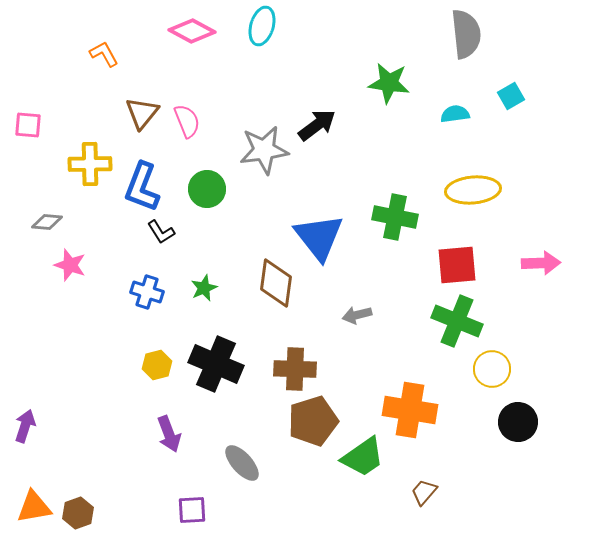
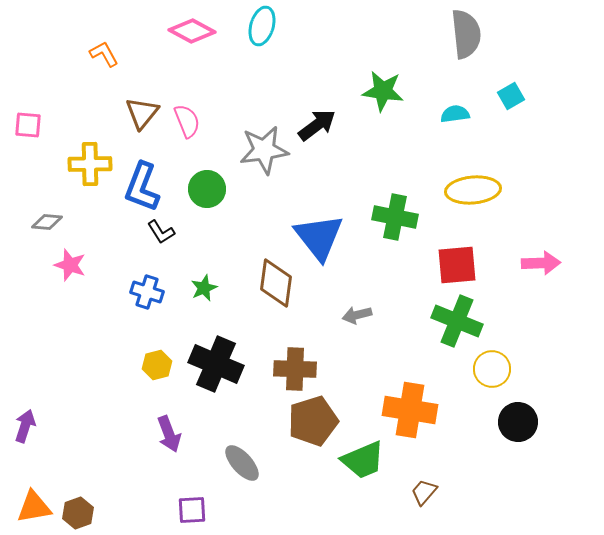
green star at (389, 83): moved 6 px left, 8 px down
green trapezoid at (363, 457): moved 3 px down; rotated 12 degrees clockwise
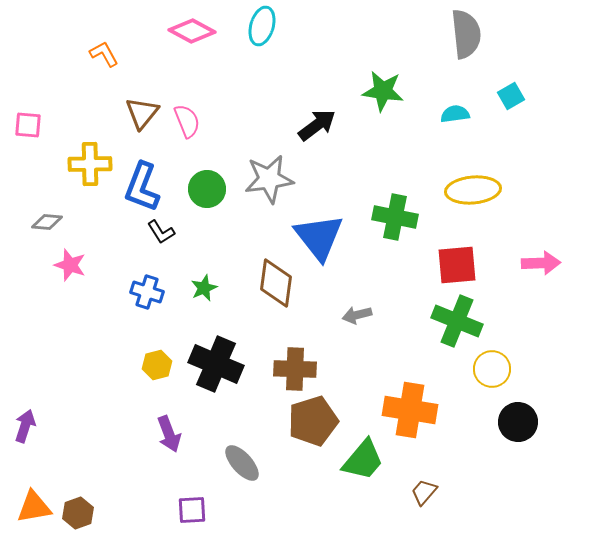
gray star at (264, 150): moved 5 px right, 29 px down
green trapezoid at (363, 460): rotated 27 degrees counterclockwise
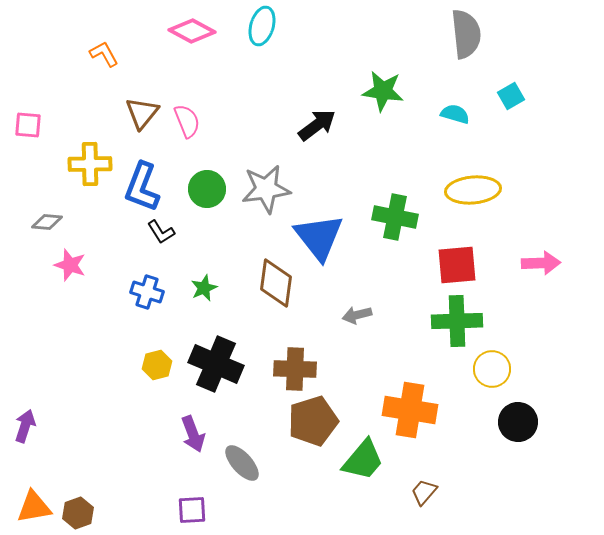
cyan semicircle at (455, 114): rotated 24 degrees clockwise
gray star at (269, 179): moved 3 px left, 10 px down
green cross at (457, 321): rotated 24 degrees counterclockwise
purple arrow at (169, 434): moved 24 px right
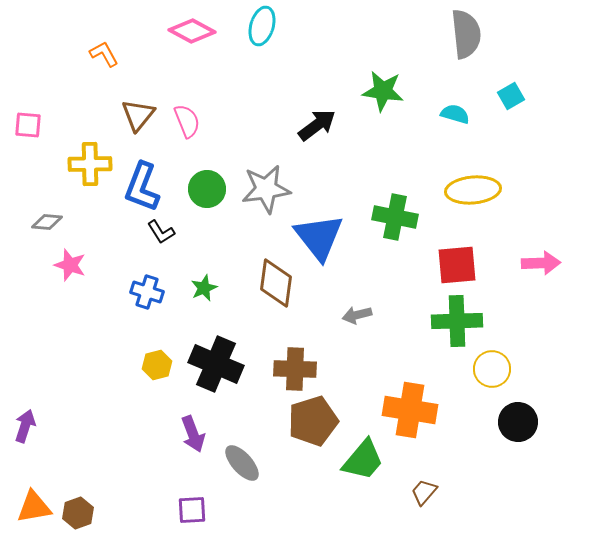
brown triangle at (142, 113): moved 4 px left, 2 px down
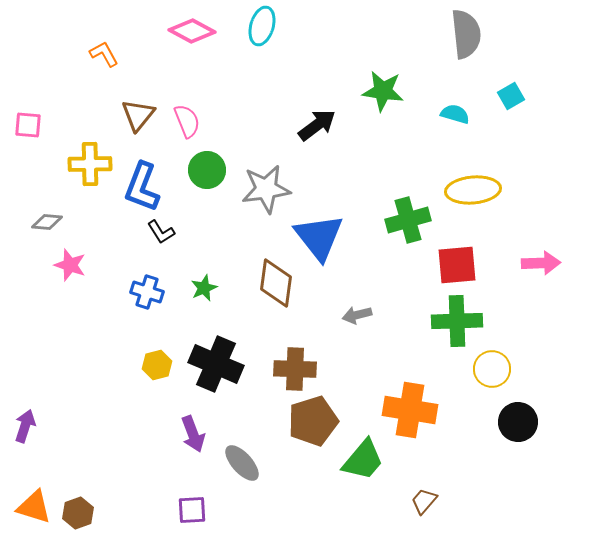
green circle at (207, 189): moved 19 px up
green cross at (395, 217): moved 13 px right, 3 px down; rotated 27 degrees counterclockwise
brown trapezoid at (424, 492): moved 9 px down
orange triangle at (34, 507): rotated 27 degrees clockwise
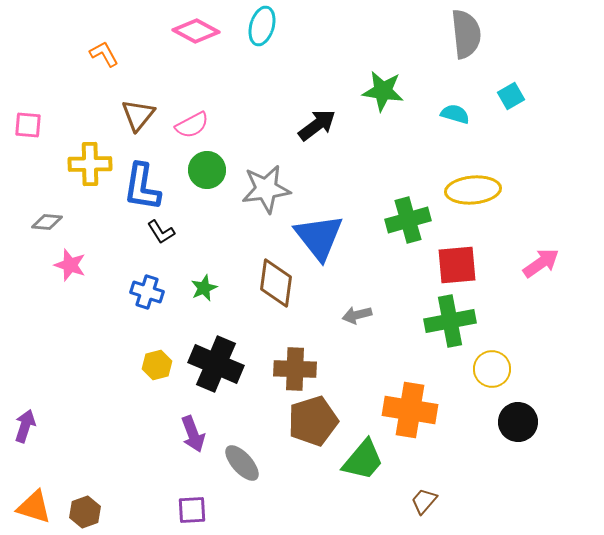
pink diamond at (192, 31): moved 4 px right
pink semicircle at (187, 121): moved 5 px right, 4 px down; rotated 84 degrees clockwise
blue L-shape at (142, 187): rotated 12 degrees counterclockwise
pink arrow at (541, 263): rotated 33 degrees counterclockwise
green cross at (457, 321): moved 7 px left; rotated 9 degrees counterclockwise
brown hexagon at (78, 513): moved 7 px right, 1 px up
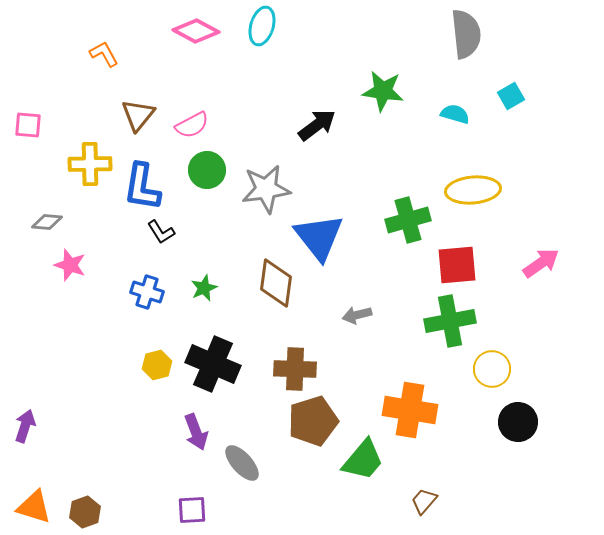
black cross at (216, 364): moved 3 px left
purple arrow at (193, 434): moved 3 px right, 2 px up
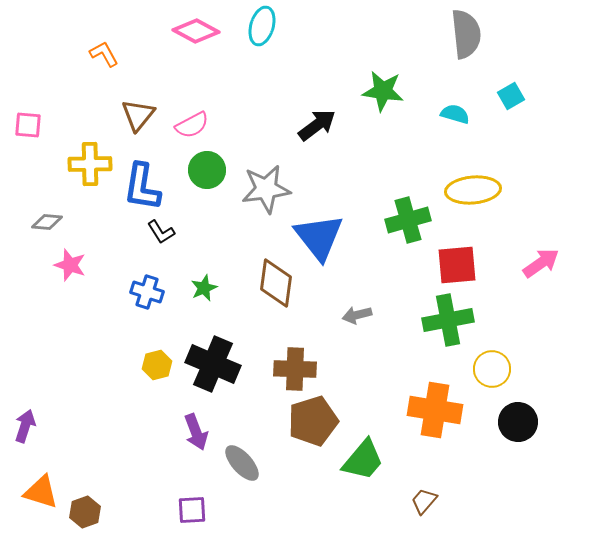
green cross at (450, 321): moved 2 px left, 1 px up
orange cross at (410, 410): moved 25 px right
orange triangle at (34, 507): moved 7 px right, 15 px up
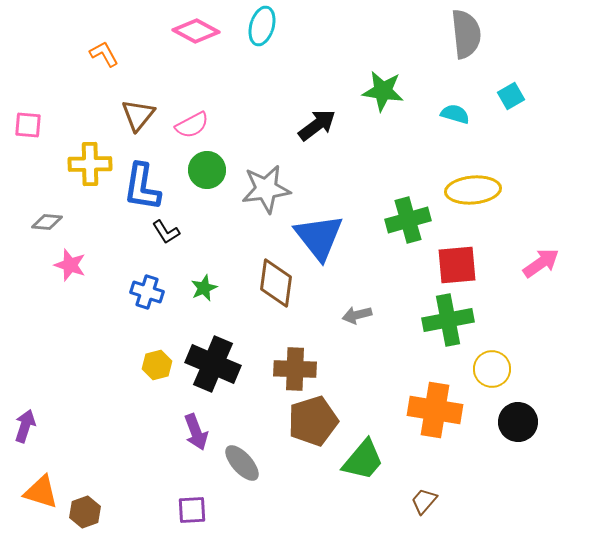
black L-shape at (161, 232): moved 5 px right
